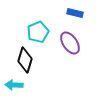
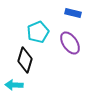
blue rectangle: moved 2 px left
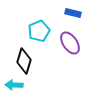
cyan pentagon: moved 1 px right, 1 px up
black diamond: moved 1 px left, 1 px down
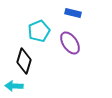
cyan arrow: moved 1 px down
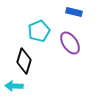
blue rectangle: moved 1 px right, 1 px up
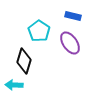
blue rectangle: moved 1 px left, 4 px down
cyan pentagon: rotated 15 degrees counterclockwise
cyan arrow: moved 1 px up
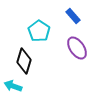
blue rectangle: rotated 35 degrees clockwise
purple ellipse: moved 7 px right, 5 px down
cyan arrow: moved 1 px left, 1 px down; rotated 18 degrees clockwise
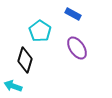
blue rectangle: moved 2 px up; rotated 21 degrees counterclockwise
cyan pentagon: moved 1 px right
black diamond: moved 1 px right, 1 px up
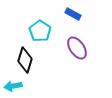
cyan arrow: rotated 30 degrees counterclockwise
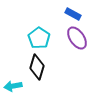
cyan pentagon: moved 1 px left, 7 px down
purple ellipse: moved 10 px up
black diamond: moved 12 px right, 7 px down
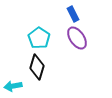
blue rectangle: rotated 35 degrees clockwise
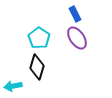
blue rectangle: moved 2 px right
